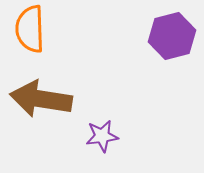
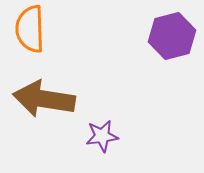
brown arrow: moved 3 px right
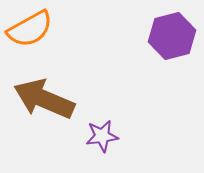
orange semicircle: rotated 117 degrees counterclockwise
brown arrow: rotated 14 degrees clockwise
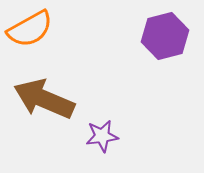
purple hexagon: moved 7 px left
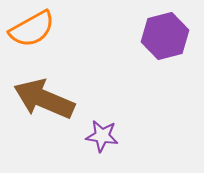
orange semicircle: moved 2 px right
purple star: rotated 16 degrees clockwise
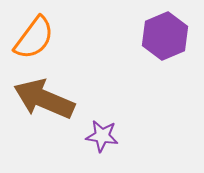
orange semicircle: moved 2 px right, 9 px down; rotated 24 degrees counterclockwise
purple hexagon: rotated 9 degrees counterclockwise
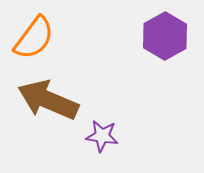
purple hexagon: rotated 6 degrees counterclockwise
brown arrow: moved 4 px right, 1 px down
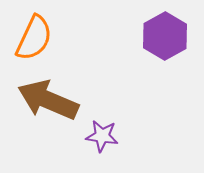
orange semicircle: rotated 12 degrees counterclockwise
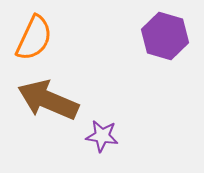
purple hexagon: rotated 15 degrees counterclockwise
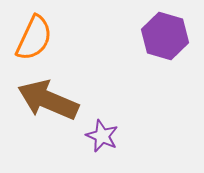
purple star: rotated 16 degrees clockwise
